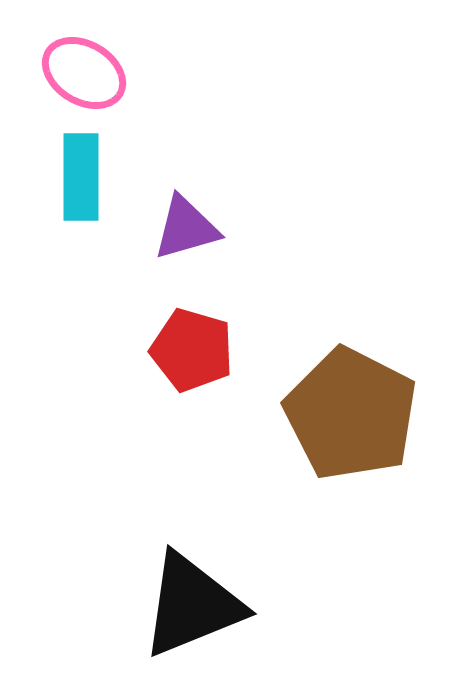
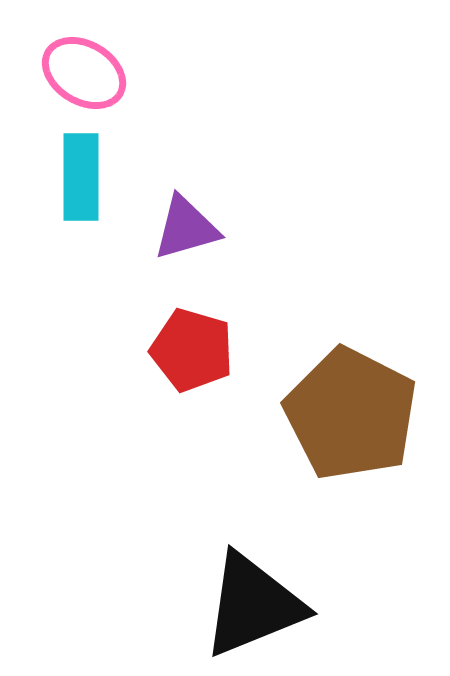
black triangle: moved 61 px right
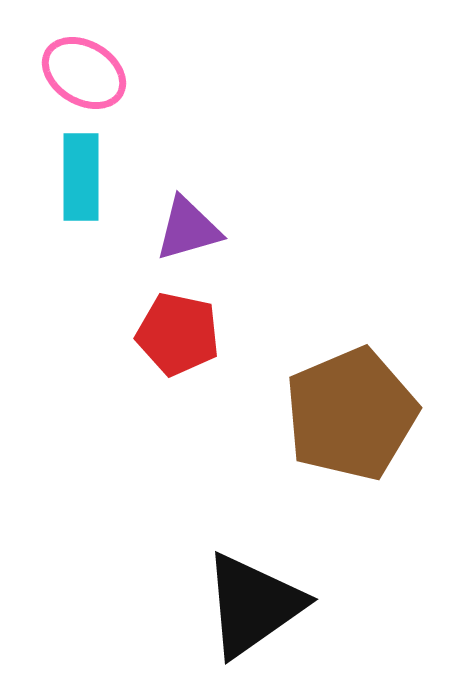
purple triangle: moved 2 px right, 1 px down
red pentagon: moved 14 px left, 16 px up; rotated 4 degrees counterclockwise
brown pentagon: rotated 22 degrees clockwise
black triangle: rotated 13 degrees counterclockwise
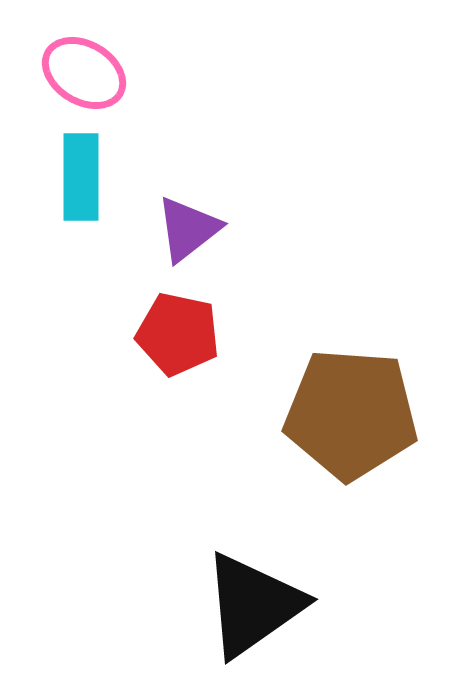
purple triangle: rotated 22 degrees counterclockwise
brown pentagon: rotated 27 degrees clockwise
